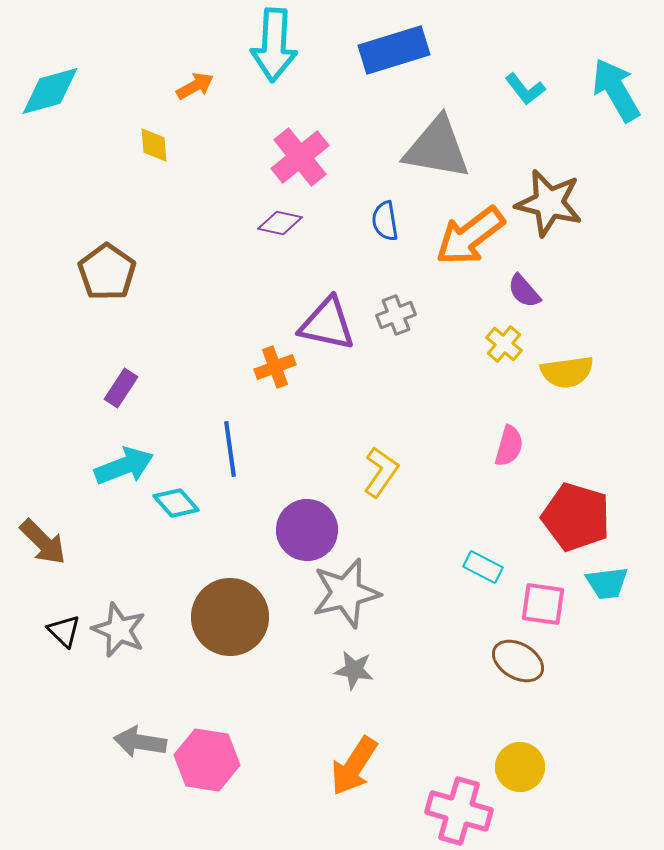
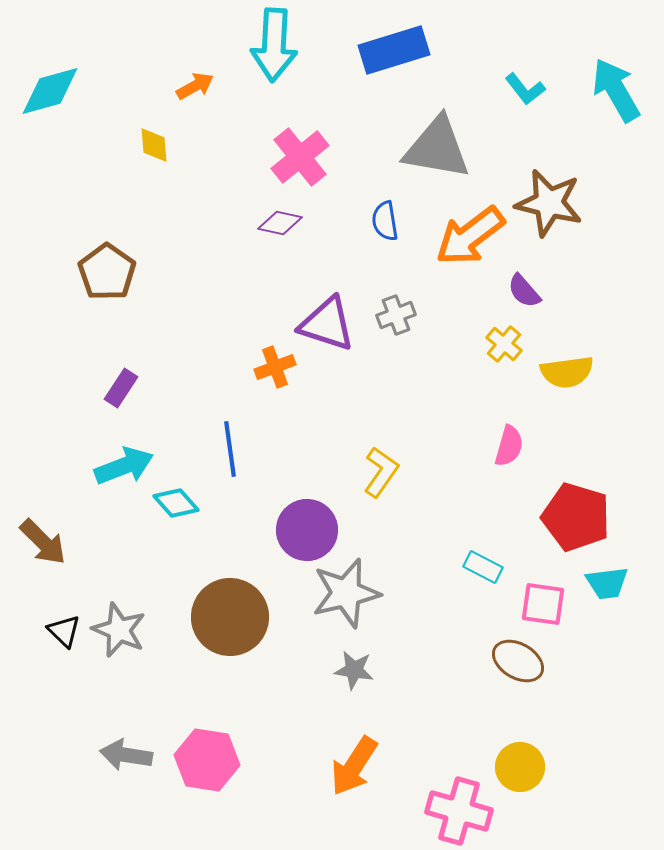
purple triangle at (327, 324): rotated 6 degrees clockwise
gray arrow at (140, 742): moved 14 px left, 13 px down
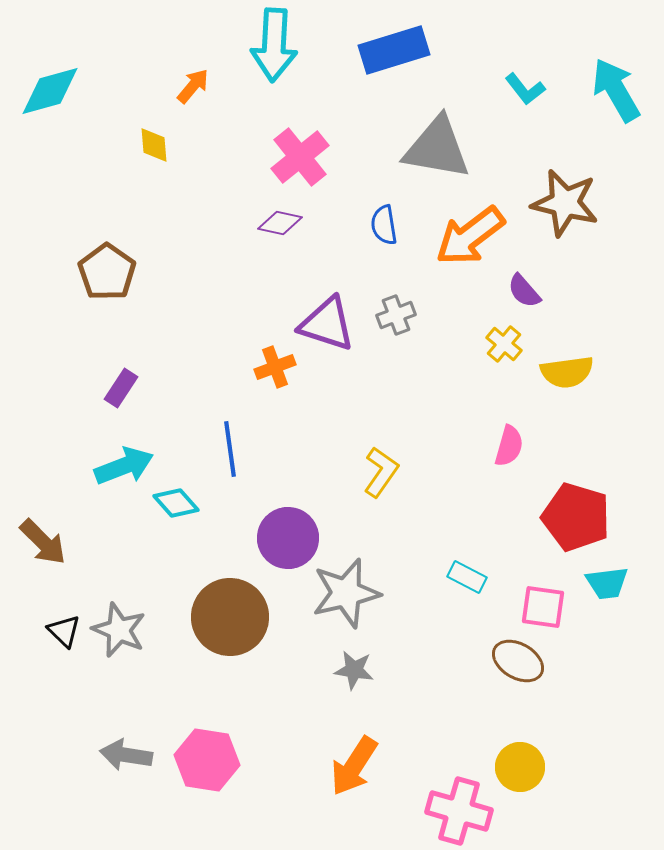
orange arrow at (195, 86): moved 2 px left; rotated 21 degrees counterclockwise
brown star at (549, 203): moved 16 px right
blue semicircle at (385, 221): moved 1 px left, 4 px down
purple circle at (307, 530): moved 19 px left, 8 px down
cyan rectangle at (483, 567): moved 16 px left, 10 px down
pink square at (543, 604): moved 3 px down
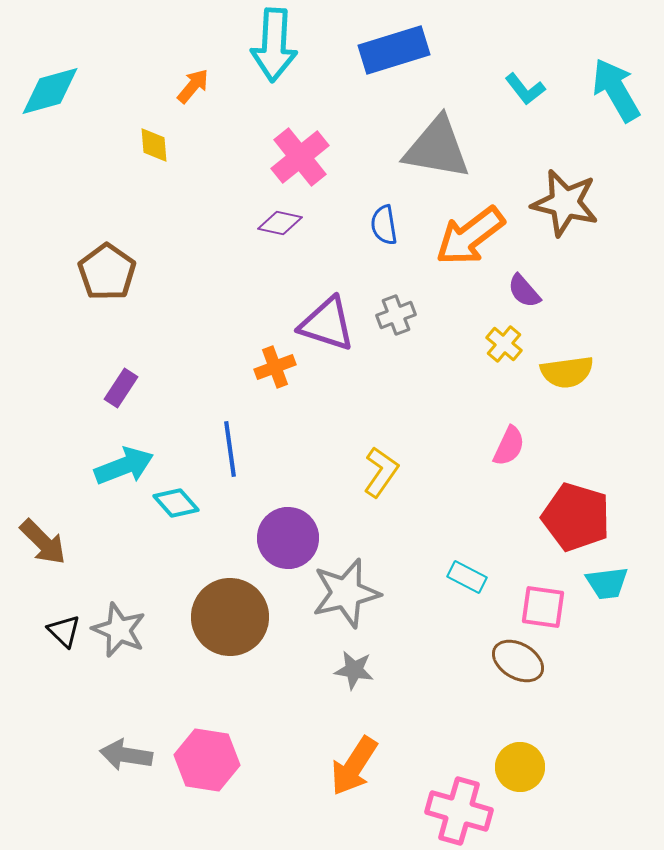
pink semicircle at (509, 446): rotated 9 degrees clockwise
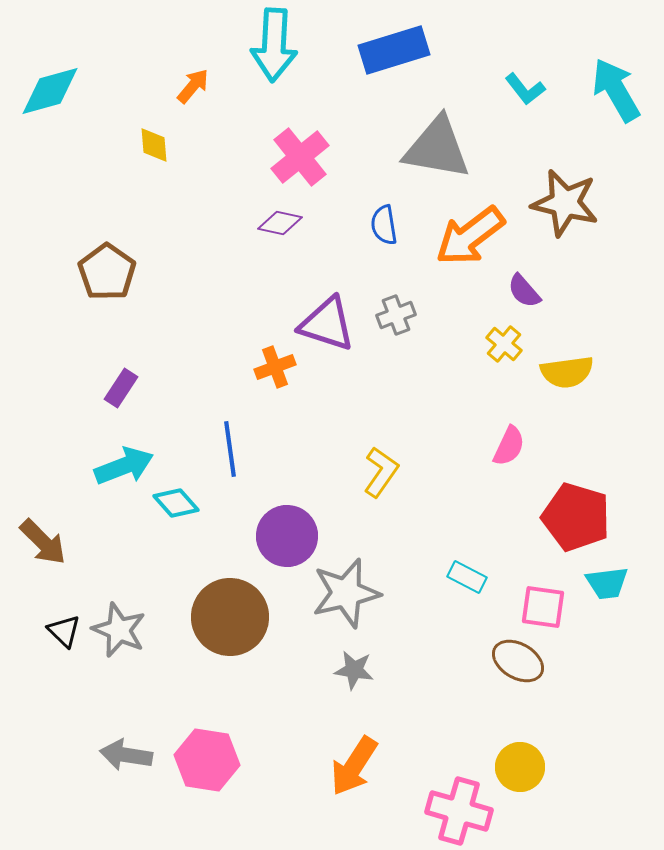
purple circle at (288, 538): moved 1 px left, 2 px up
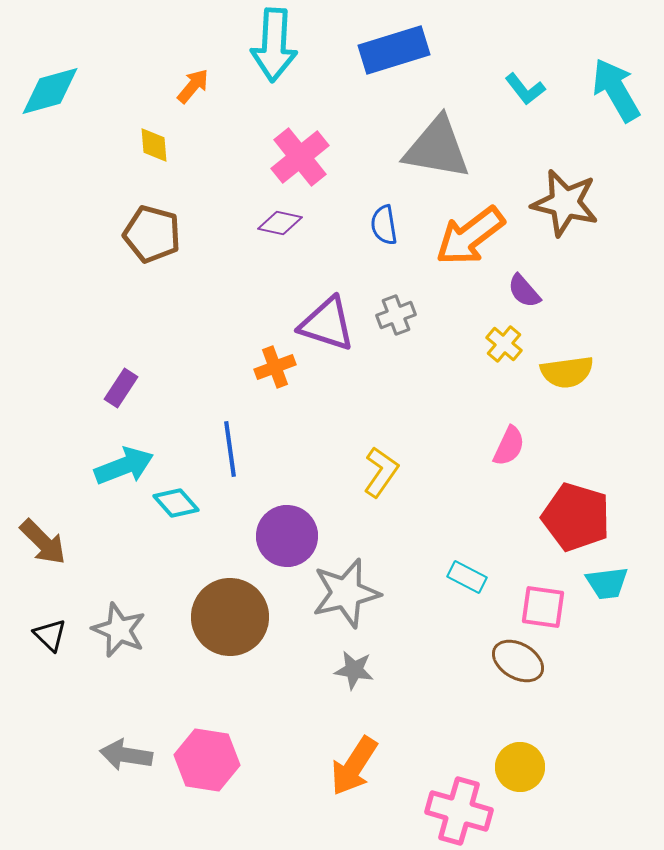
brown pentagon at (107, 272): moved 45 px right, 38 px up; rotated 20 degrees counterclockwise
black triangle at (64, 631): moved 14 px left, 4 px down
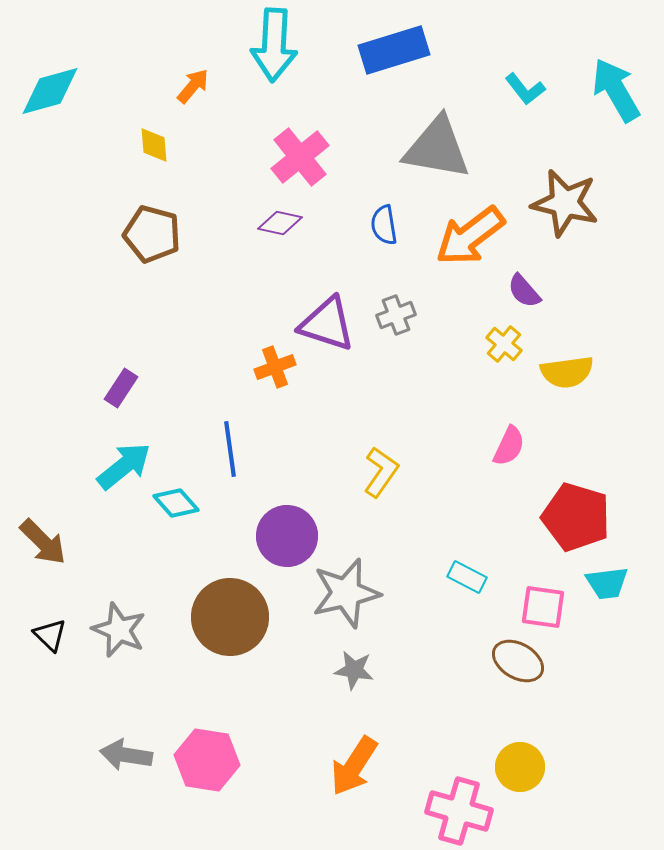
cyan arrow at (124, 466): rotated 18 degrees counterclockwise
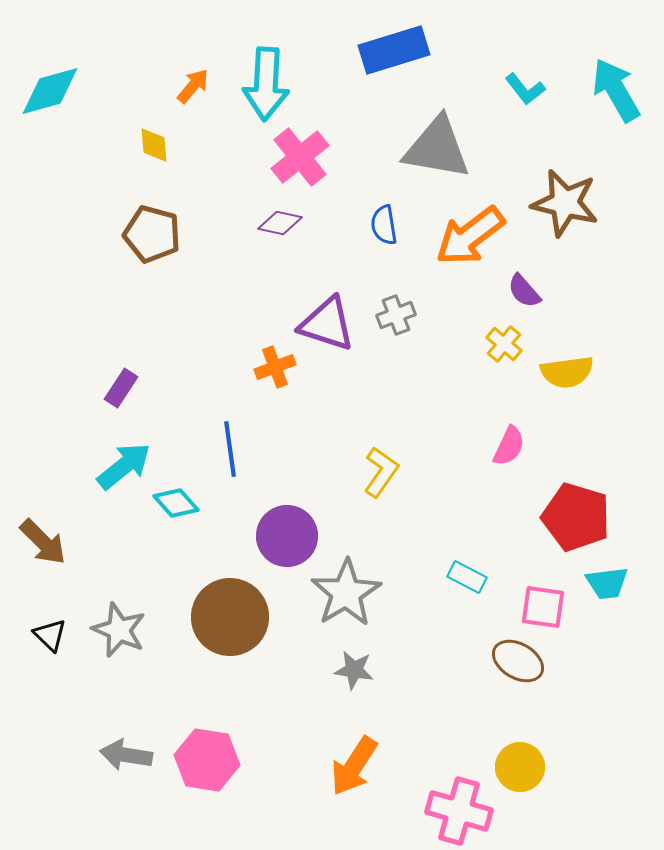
cyan arrow at (274, 45): moved 8 px left, 39 px down
gray star at (346, 593): rotated 18 degrees counterclockwise
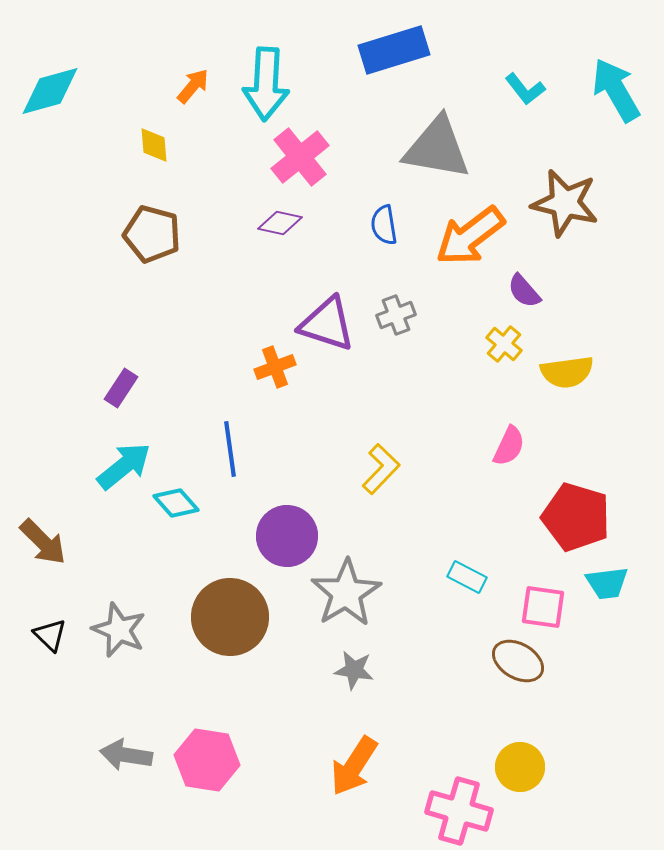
yellow L-shape at (381, 472): moved 3 px up; rotated 9 degrees clockwise
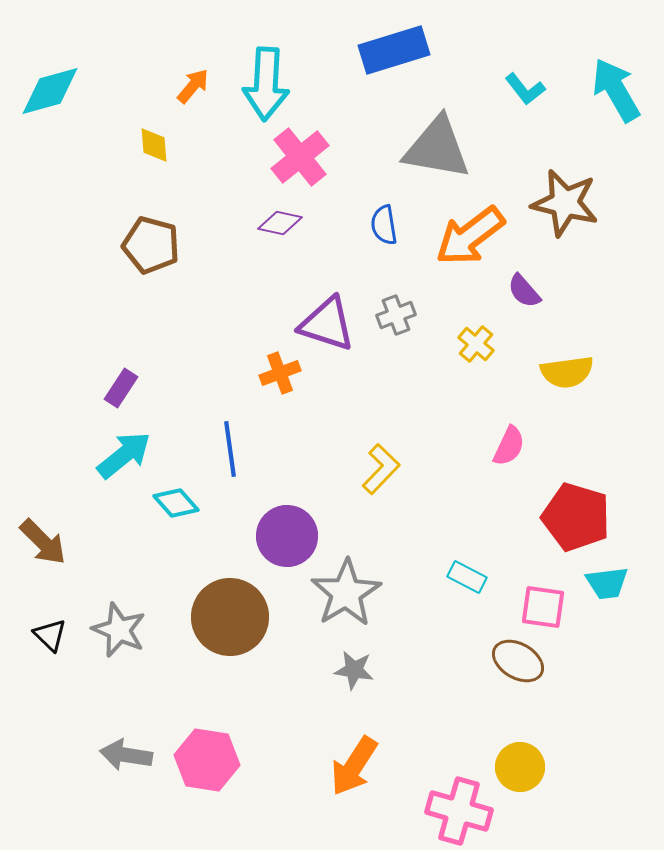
brown pentagon at (152, 234): moved 1 px left, 11 px down
yellow cross at (504, 344): moved 28 px left
orange cross at (275, 367): moved 5 px right, 6 px down
cyan arrow at (124, 466): moved 11 px up
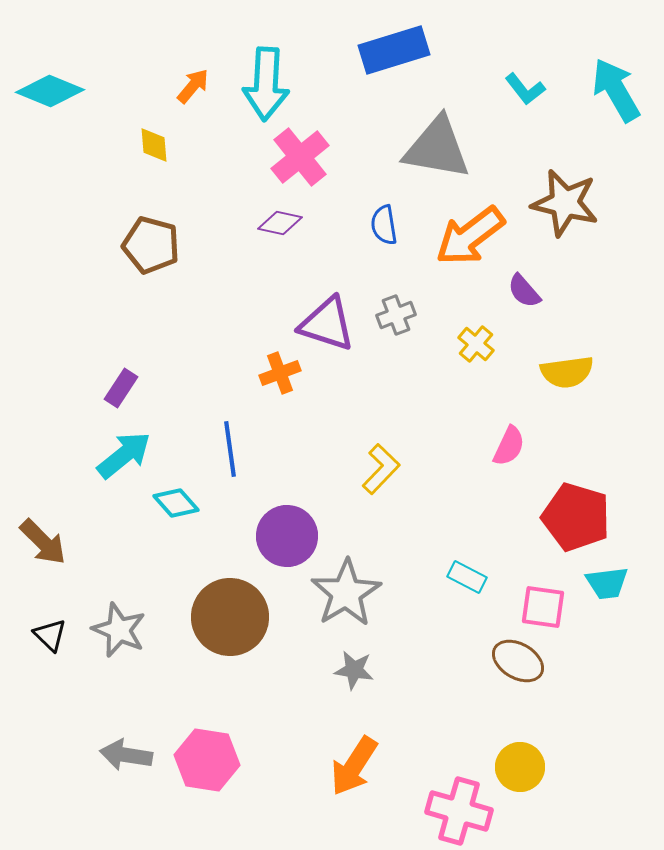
cyan diamond at (50, 91): rotated 38 degrees clockwise
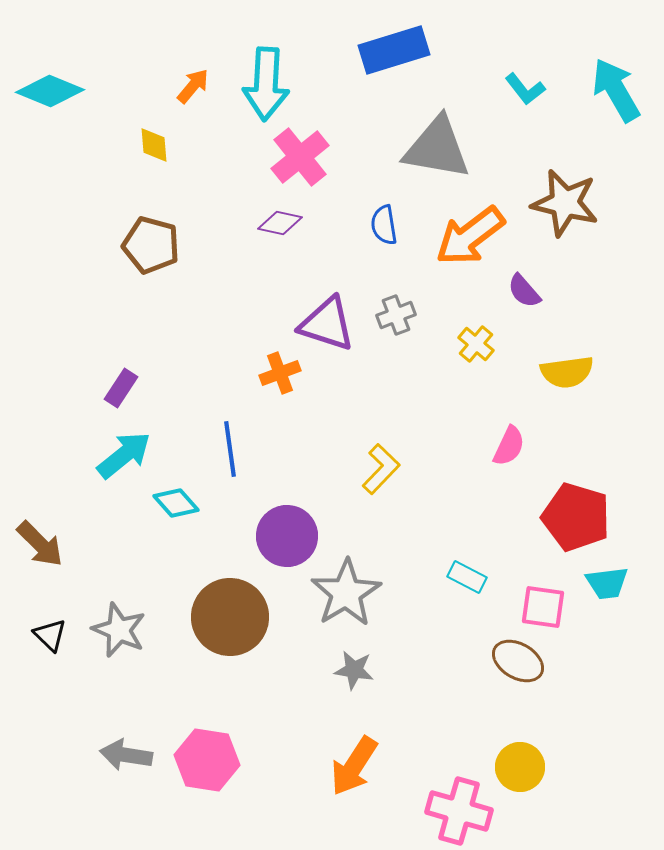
brown arrow at (43, 542): moved 3 px left, 2 px down
